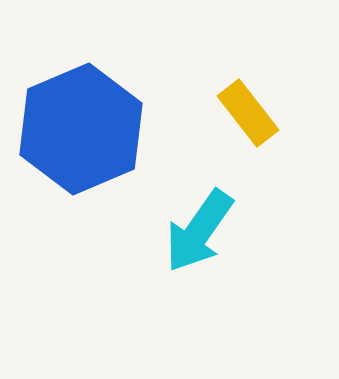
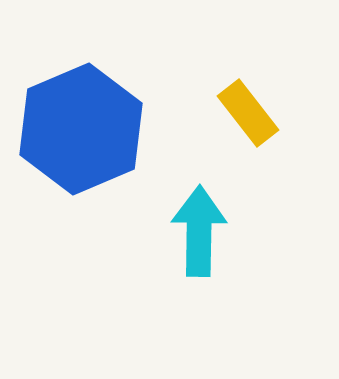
cyan arrow: rotated 146 degrees clockwise
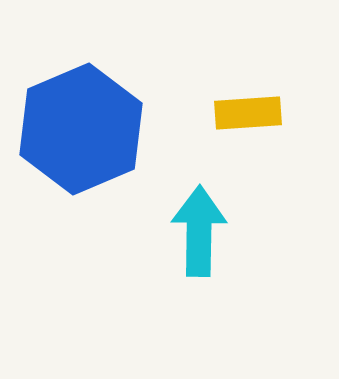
yellow rectangle: rotated 56 degrees counterclockwise
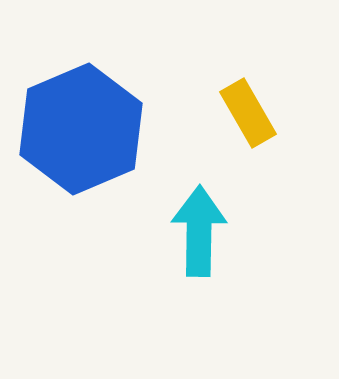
yellow rectangle: rotated 64 degrees clockwise
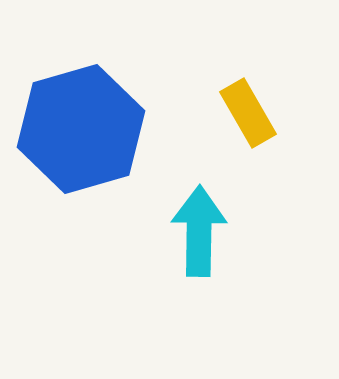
blue hexagon: rotated 7 degrees clockwise
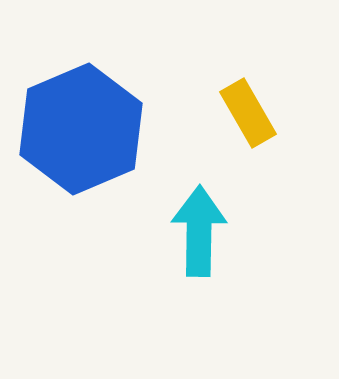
blue hexagon: rotated 7 degrees counterclockwise
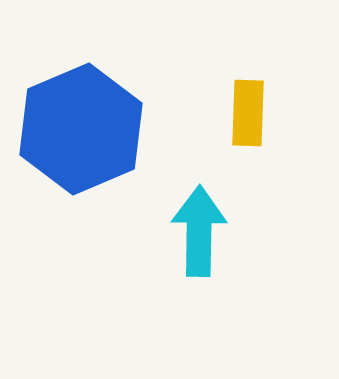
yellow rectangle: rotated 32 degrees clockwise
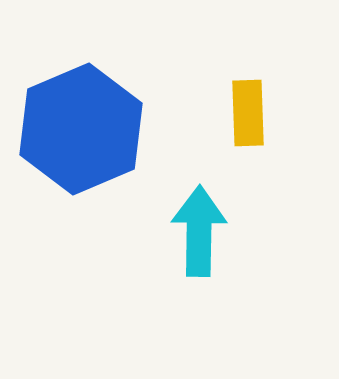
yellow rectangle: rotated 4 degrees counterclockwise
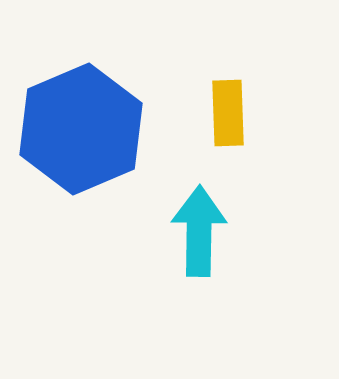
yellow rectangle: moved 20 px left
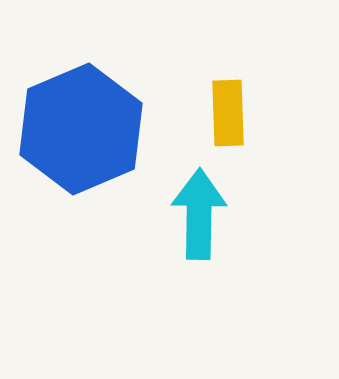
cyan arrow: moved 17 px up
